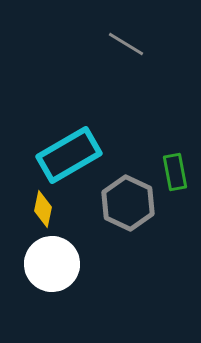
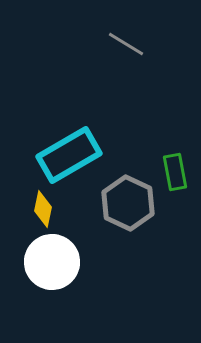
white circle: moved 2 px up
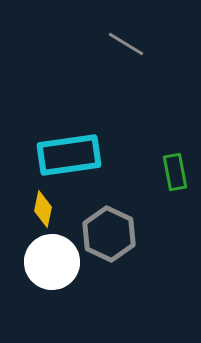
cyan rectangle: rotated 22 degrees clockwise
gray hexagon: moved 19 px left, 31 px down
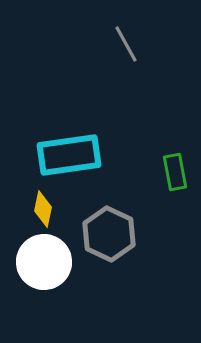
gray line: rotated 30 degrees clockwise
white circle: moved 8 px left
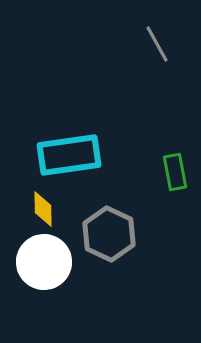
gray line: moved 31 px right
yellow diamond: rotated 12 degrees counterclockwise
